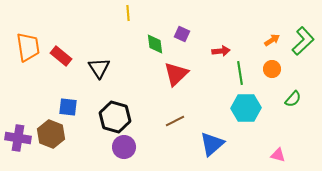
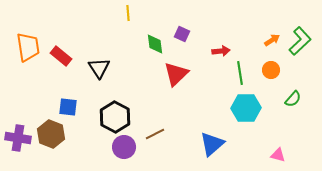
green L-shape: moved 3 px left
orange circle: moved 1 px left, 1 px down
black hexagon: rotated 12 degrees clockwise
brown line: moved 20 px left, 13 px down
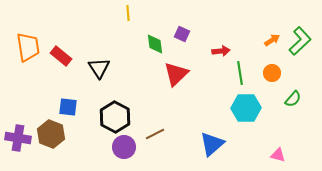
orange circle: moved 1 px right, 3 px down
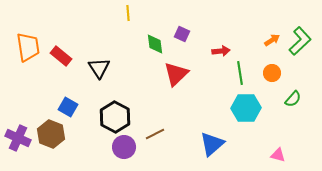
blue square: rotated 24 degrees clockwise
purple cross: rotated 15 degrees clockwise
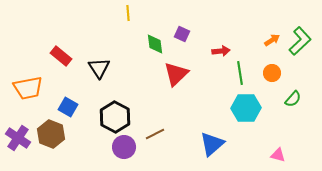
orange trapezoid: moved 41 px down; rotated 88 degrees clockwise
purple cross: rotated 10 degrees clockwise
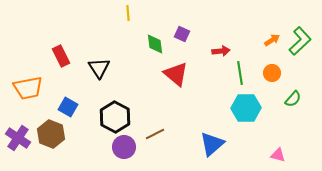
red rectangle: rotated 25 degrees clockwise
red triangle: rotated 36 degrees counterclockwise
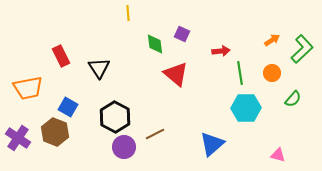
green L-shape: moved 2 px right, 8 px down
brown hexagon: moved 4 px right, 2 px up
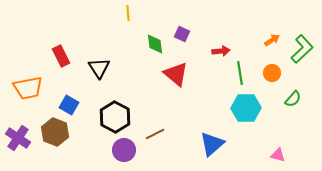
blue square: moved 1 px right, 2 px up
purple circle: moved 3 px down
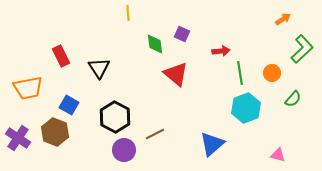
orange arrow: moved 11 px right, 21 px up
cyan hexagon: rotated 20 degrees counterclockwise
